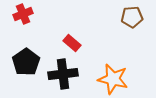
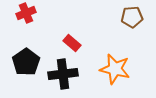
red cross: moved 3 px right, 1 px up
orange star: moved 2 px right, 10 px up
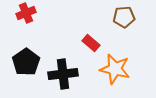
brown pentagon: moved 8 px left
red rectangle: moved 19 px right
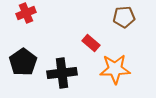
black pentagon: moved 3 px left
orange star: rotated 16 degrees counterclockwise
black cross: moved 1 px left, 1 px up
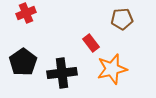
brown pentagon: moved 2 px left, 2 px down
red rectangle: rotated 12 degrees clockwise
orange star: moved 3 px left; rotated 12 degrees counterclockwise
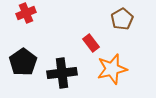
brown pentagon: rotated 25 degrees counterclockwise
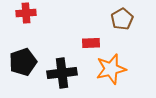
red cross: rotated 18 degrees clockwise
red rectangle: rotated 54 degrees counterclockwise
black pentagon: rotated 16 degrees clockwise
orange star: moved 1 px left
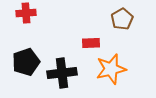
black pentagon: moved 3 px right
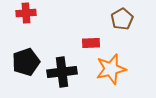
black cross: moved 1 px up
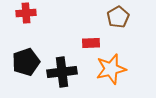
brown pentagon: moved 4 px left, 2 px up
